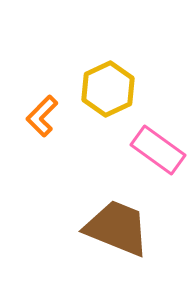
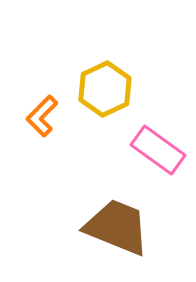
yellow hexagon: moved 3 px left
brown trapezoid: moved 1 px up
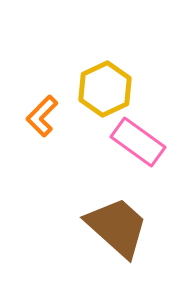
pink rectangle: moved 20 px left, 8 px up
brown trapezoid: rotated 20 degrees clockwise
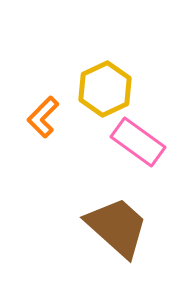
orange L-shape: moved 1 px right, 1 px down
